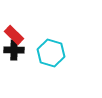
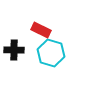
red rectangle: moved 27 px right, 5 px up; rotated 18 degrees counterclockwise
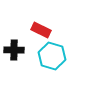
cyan hexagon: moved 1 px right, 3 px down
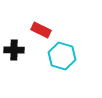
cyan hexagon: moved 10 px right
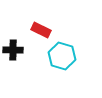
black cross: moved 1 px left
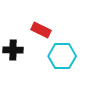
cyan hexagon: rotated 16 degrees counterclockwise
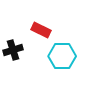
black cross: rotated 18 degrees counterclockwise
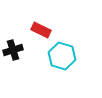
cyan hexagon: rotated 16 degrees clockwise
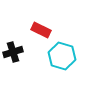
black cross: moved 2 px down
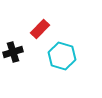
red rectangle: moved 1 px left, 1 px up; rotated 72 degrees counterclockwise
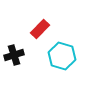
black cross: moved 1 px right, 3 px down
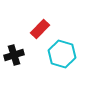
cyan hexagon: moved 2 px up
